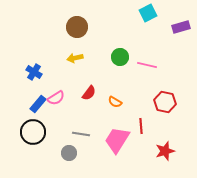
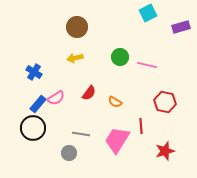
black circle: moved 4 px up
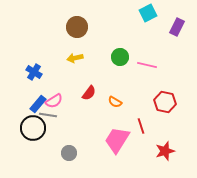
purple rectangle: moved 4 px left; rotated 48 degrees counterclockwise
pink semicircle: moved 2 px left, 3 px down
red line: rotated 14 degrees counterclockwise
gray line: moved 33 px left, 19 px up
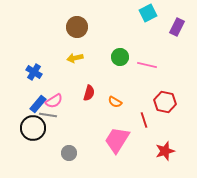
red semicircle: rotated 21 degrees counterclockwise
red line: moved 3 px right, 6 px up
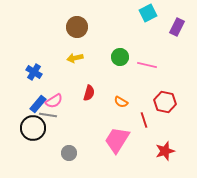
orange semicircle: moved 6 px right
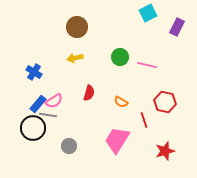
gray circle: moved 7 px up
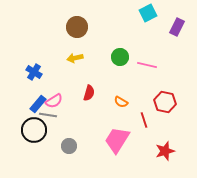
black circle: moved 1 px right, 2 px down
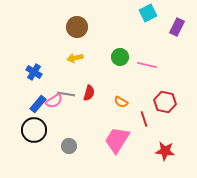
gray line: moved 18 px right, 21 px up
red line: moved 1 px up
red star: rotated 24 degrees clockwise
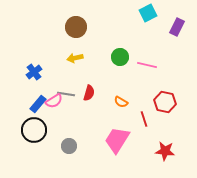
brown circle: moved 1 px left
blue cross: rotated 21 degrees clockwise
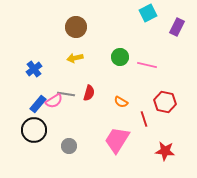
blue cross: moved 3 px up
